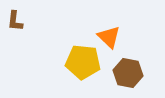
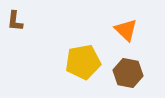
orange triangle: moved 17 px right, 7 px up
yellow pentagon: rotated 16 degrees counterclockwise
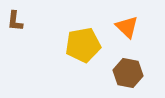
orange triangle: moved 1 px right, 3 px up
yellow pentagon: moved 17 px up
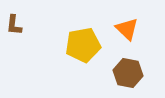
brown L-shape: moved 1 px left, 4 px down
orange triangle: moved 2 px down
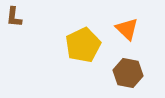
brown L-shape: moved 8 px up
yellow pentagon: rotated 16 degrees counterclockwise
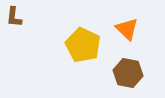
yellow pentagon: rotated 20 degrees counterclockwise
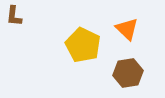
brown L-shape: moved 1 px up
brown hexagon: rotated 20 degrees counterclockwise
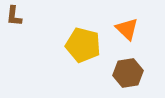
yellow pentagon: rotated 12 degrees counterclockwise
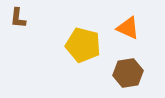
brown L-shape: moved 4 px right, 2 px down
orange triangle: moved 1 px right, 1 px up; rotated 20 degrees counterclockwise
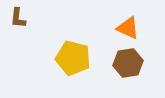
yellow pentagon: moved 10 px left, 13 px down
brown hexagon: moved 10 px up
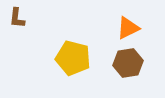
brown L-shape: moved 1 px left
orange triangle: rotated 50 degrees counterclockwise
